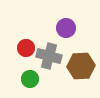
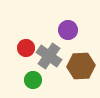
purple circle: moved 2 px right, 2 px down
gray cross: rotated 20 degrees clockwise
green circle: moved 3 px right, 1 px down
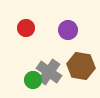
red circle: moved 20 px up
gray cross: moved 16 px down
brown hexagon: rotated 12 degrees clockwise
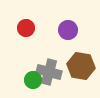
gray cross: rotated 20 degrees counterclockwise
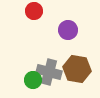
red circle: moved 8 px right, 17 px up
brown hexagon: moved 4 px left, 3 px down
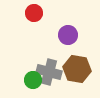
red circle: moved 2 px down
purple circle: moved 5 px down
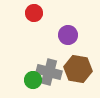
brown hexagon: moved 1 px right
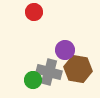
red circle: moved 1 px up
purple circle: moved 3 px left, 15 px down
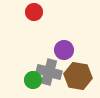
purple circle: moved 1 px left
brown hexagon: moved 7 px down
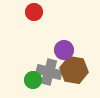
brown hexagon: moved 4 px left, 6 px up
